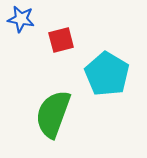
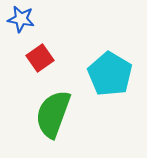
red square: moved 21 px left, 18 px down; rotated 20 degrees counterclockwise
cyan pentagon: moved 3 px right
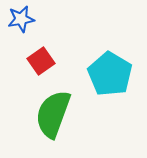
blue star: rotated 20 degrees counterclockwise
red square: moved 1 px right, 3 px down
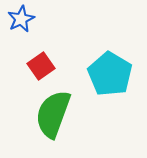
blue star: rotated 16 degrees counterclockwise
red square: moved 5 px down
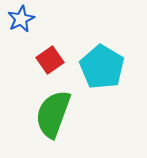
red square: moved 9 px right, 6 px up
cyan pentagon: moved 8 px left, 7 px up
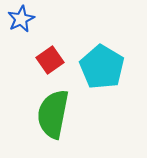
green semicircle: rotated 9 degrees counterclockwise
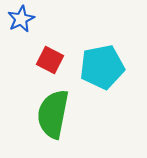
red square: rotated 28 degrees counterclockwise
cyan pentagon: rotated 30 degrees clockwise
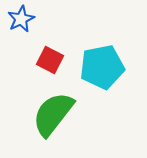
green semicircle: rotated 27 degrees clockwise
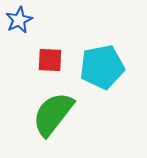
blue star: moved 2 px left, 1 px down
red square: rotated 24 degrees counterclockwise
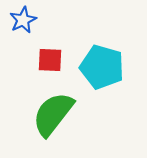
blue star: moved 4 px right
cyan pentagon: rotated 27 degrees clockwise
